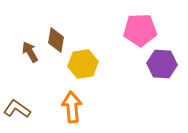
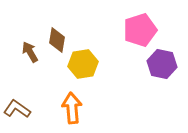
pink pentagon: rotated 16 degrees counterclockwise
brown diamond: moved 1 px right
purple hexagon: rotated 8 degrees clockwise
orange arrow: moved 1 px down
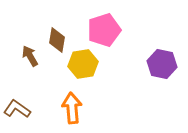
pink pentagon: moved 36 px left
brown arrow: moved 4 px down
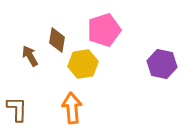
brown L-shape: rotated 56 degrees clockwise
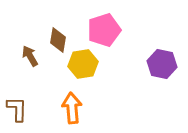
brown diamond: moved 1 px right
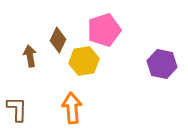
brown diamond: rotated 15 degrees clockwise
brown arrow: rotated 20 degrees clockwise
yellow hexagon: moved 1 px right, 3 px up
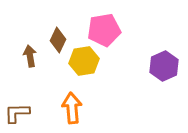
pink pentagon: rotated 8 degrees clockwise
purple hexagon: moved 2 px right, 2 px down; rotated 24 degrees clockwise
brown L-shape: moved 4 px down; rotated 92 degrees counterclockwise
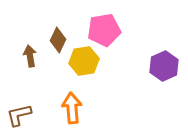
brown L-shape: moved 2 px right, 2 px down; rotated 12 degrees counterclockwise
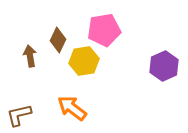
orange arrow: rotated 48 degrees counterclockwise
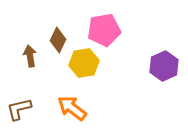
yellow hexagon: moved 2 px down
brown L-shape: moved 6 px up
